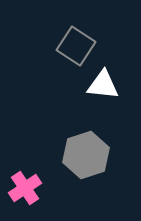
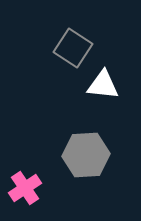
gray square: moved 3 px left, 2 px down
gray hexagon: rotated 15 degrees clockwise
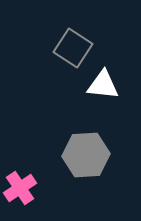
pink cross: moved 5 px left
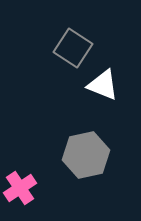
white triangle: rotated 16 degrees clockwise
gray hexagon: rotated 9 degrees counterclockwise
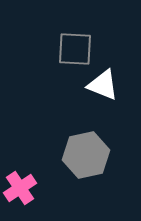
gray square: moved 2 px right, 1 px down; rotated 30 degrees counterclockwise
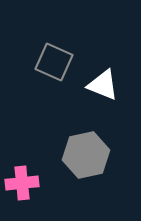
gray square: moved 21 px left, 13 px down; rotated 21 degrees clockwise
pink cross: moved 2 px right, 5 px up; rotated 28 degrees clockwise
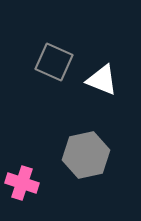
white triangle: moved 1 px left, 5 px up
pink cross: rotated 24 degrees clockwise
